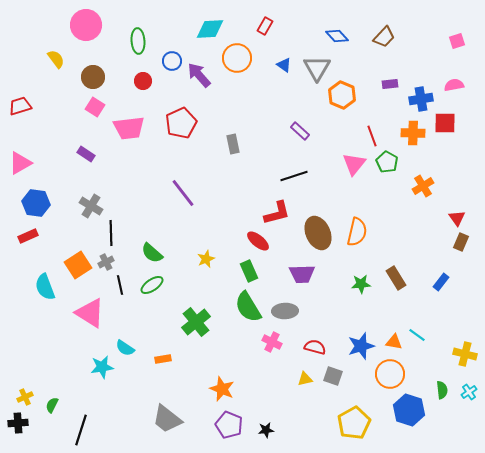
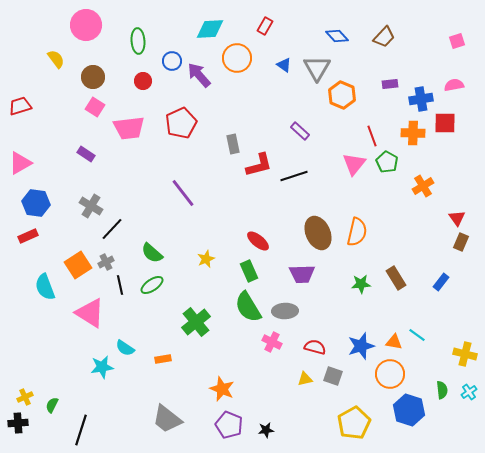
red L-shape at (277, 213): moved 18 px left, 48 px up
black line at (111, 233): moved 1 px right, 4 px up; rotated 45 degrees clockwise
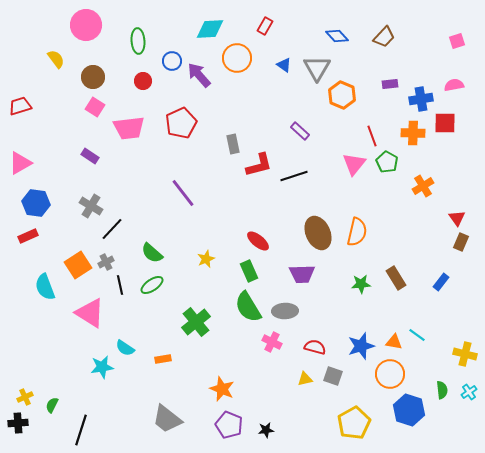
purple rectangle at (86, 154): moved 4 px right, 2 px down
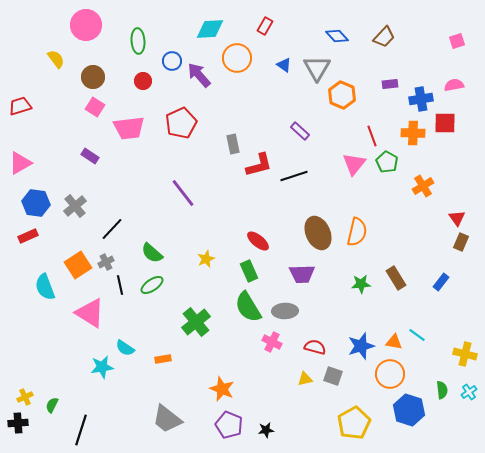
gray cross at (91, 206): moved 16 px left; rotated 20 degrees clockwise
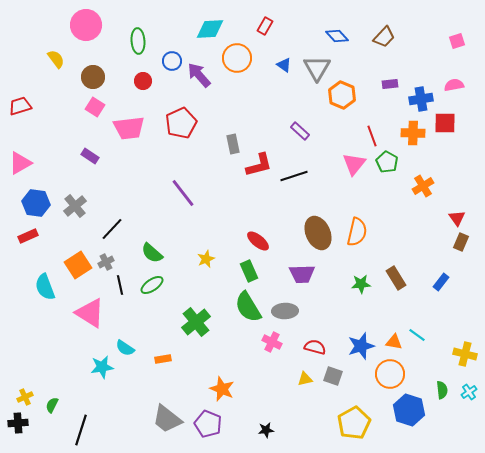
purple pentagon at (229, 425): moved 21 px left, 1 px up
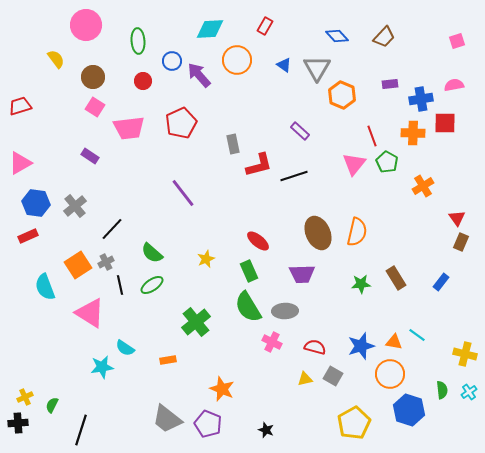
orange circle at (237, 58): moved 2 px down
orange rectangle at (163, 359): moved 5 px right, 1 px down
gray square at (333, 376): rotated 12 degrees clockwise
black star at (266, 430): rotated 28 degrees clockwise
